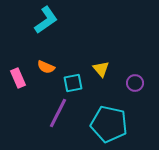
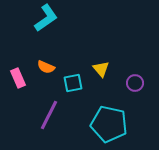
cyan L-shape: moved 2 px up
purple line: moved 9 px left, 2 px down
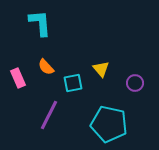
cyan L-shape: moved 6 px left, 5 px down; rotated 60 degrees counterclockwise
orange semicircle: rotated 24 degrees clockwise
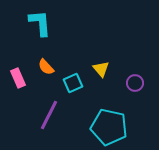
cyan square: rotated 12 degrees counterclockwise
cyan pentagon: moved 3 px down
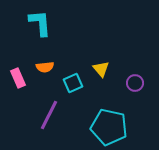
orange semicircle: moved 1 px left; rotated 54 degrees counterclockwise
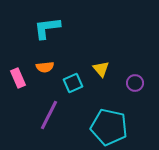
cyan L-shape: moved 7 px right, 5 px down; rotated 92 degrees counterclockwise
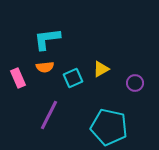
cyan L-shape: moved 11 px down
yellow triangle: rotated 42 degrees clockwise
cyan square: moved 5 px up
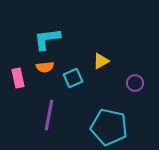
yellow triangle: moved 8 px up
pink rectangle: rotated 12 degrees clockwise
purple line: rotated 16 degrees counterclockwise
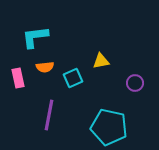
cyan L-shape: moved 12 px left, 2 px up
yellow triangle: rotated 18 degrees clockwise
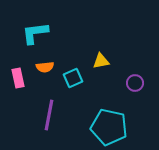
cyan L-shape: moved 4 px up
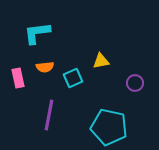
cyan L-shape: moved 2 px right
